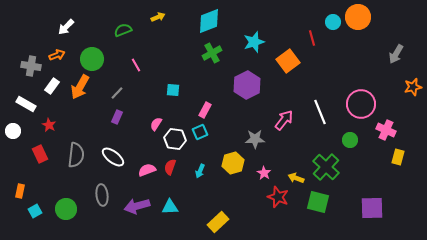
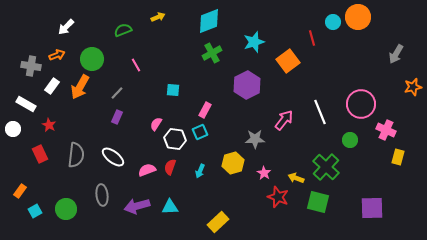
white circle at (13, 131): moved 2 px up
orange rectangle at (20, 191): rotated 24 degrees clockwise
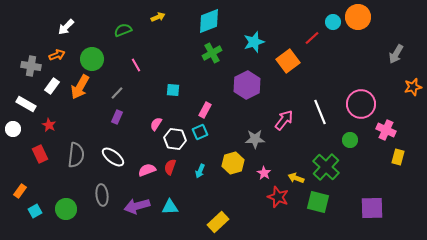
red line at (312, 38): rotated 63 degrees clockwise
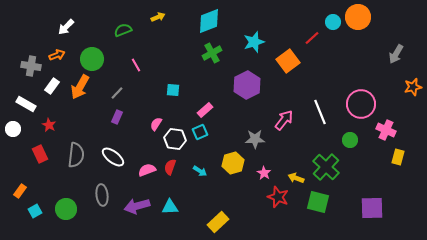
pink rectangle at (205, 110): rotated 21 degrees clockwise
cyan arrow at (200, 171): rotated 80 degrees counterclockwise
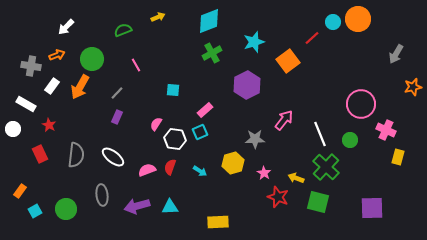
orange circle at (358, 17): moved 2 px down
white line at (320, 112): moved 22 px down
yellow rectangle at (218, 222): rotated 40 degrees clockwise
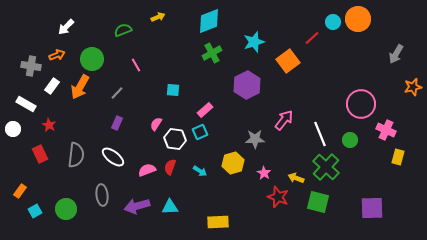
purple rectangle at (117, 117): moved 6 px down
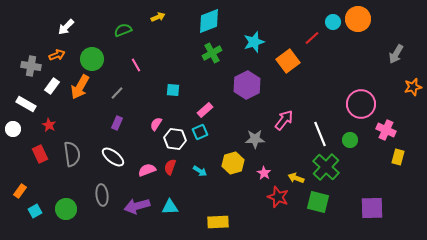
gray semicircle at (76, 155): moved 4 px left, 1 px up; rotated 15 degrees counterclockwise
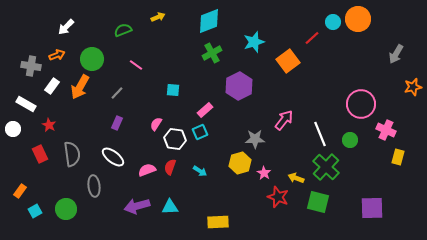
pink line at (136, 65): rotated 24 degrees counterclockwise
purple hexagon at (247, 85): moved 8 px left, 1 px down
yellow hexagon at (233, 163): moved 7 px right
gray ellipse at (102, 195): moved 8 px left, 9 px up
